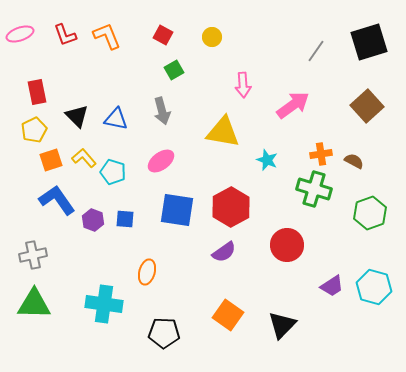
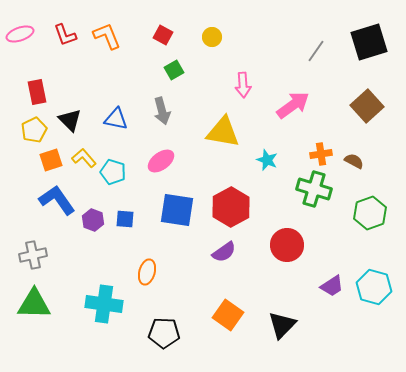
black triangle at (77, 116): moved 7 px left, 4 px down
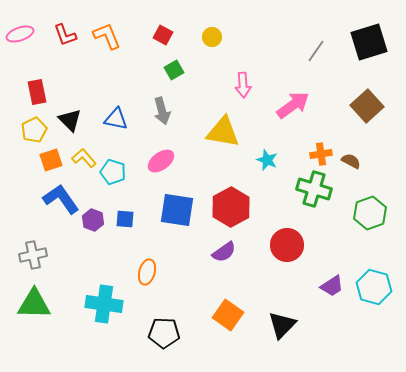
brown semicircle at (354, 161): moved 3 px left
blue L-shape at (57, 200): moved 4 px right, 1 px up
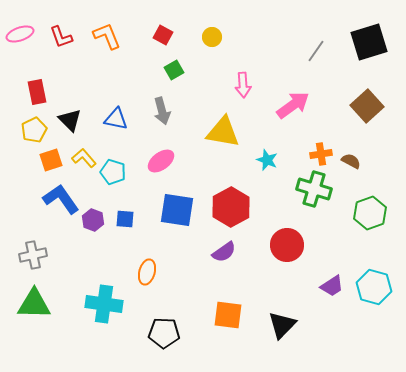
red L-shape at (65, 35): moved 4 px left, 2 px down
orange square at (228, 315): rotated 28 degrees counterclockwise
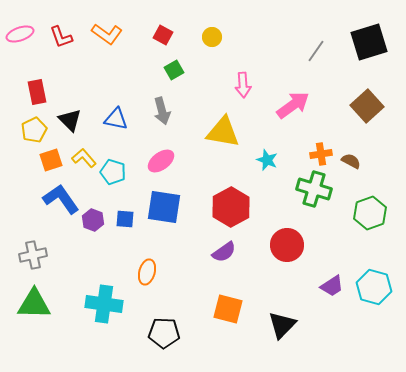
orange L-shape at (107, 36): moved 2 px up; rotated 148 degrees clockwise
blue square at (177, 210): moved 13 px left, 3 px up
orange square at (228, 315): moved 6 px up; rotated 8 degrees clockwise
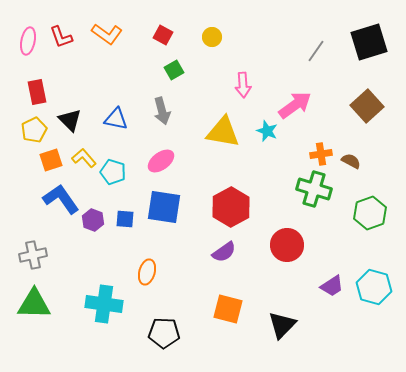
pink ellipse at (20, 34): moved 8 px right, 7 px down; rotated 60 degrees counterclockwise
pink arrow at (293, 105): moved 2 px right
cyan star at (267, 160): moved 29 px up
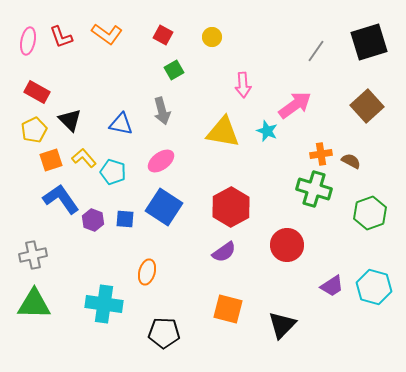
red rectangle at (37, 92): rotated 50 degrees counterclockwise
blue triangle at (116, 119): moved 5 px right, 5 px down
blue square at (164, 207): rotated 24 degrees clockwise
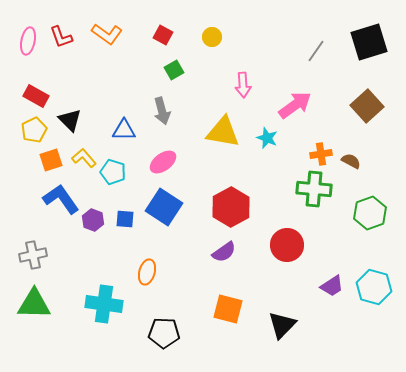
red rectangle at (37, 92): moved 1 px left, 4 px down
blue triangle at (121, 124): moved 3 px right, 6 px down; rotated 10 degrees counterclockwise
cyan star at (267, 131): moved 7 px down
pink ellipse at (161, 161): moved 2 px right, 1 px down
green cross at (314, 189): rotated 12 degrees counterclockwise
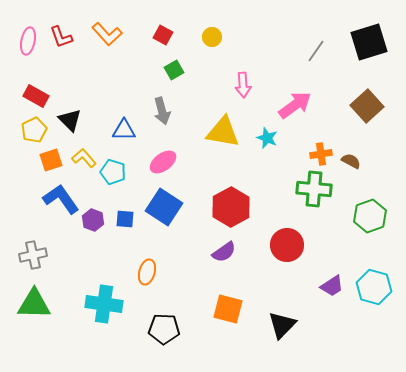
orange L-shape at (107, 34): rotated 12 degrees clockwise
green hexagon at (370, 213): moved 3 px down
black pentagon at (164, 333): moved 4 px up
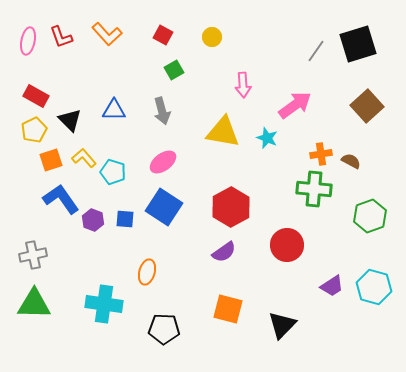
black square at (369, 42): moved 11 px left, 2 px down
blue triangle at (124, 130): moved 10 px left, 20 px up
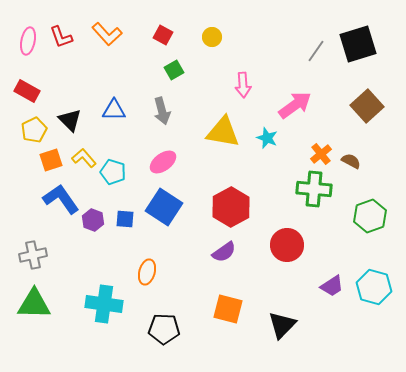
red rectangle at (36, 96): moved 9 px left, 5 px up
orange cross at (321, 154): rotated 30 degrees counterclockwise
